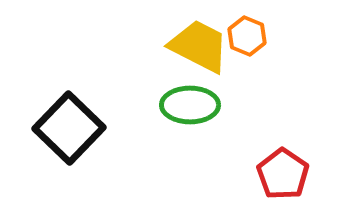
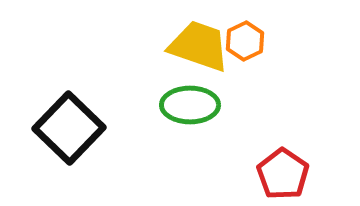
orange hexagon: moved 2 px left, 5 px down; rotated 12 degrees clockwise
yellow trapezoid: rotated 8 degrees counterclockwise
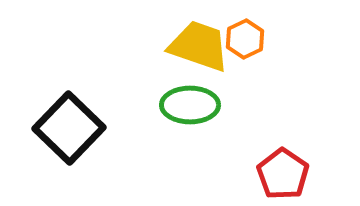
orange hexagon: moved 2 px up
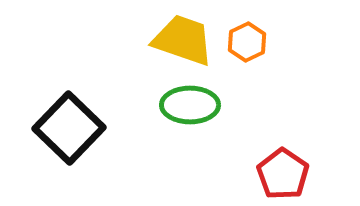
orange hexagon: moved 2 px right, 3 px down
yellow trapezoid: moved 16 px left, 6 px up
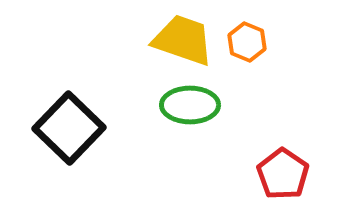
orange hexagon: rotated 12 degrees counterclockwise
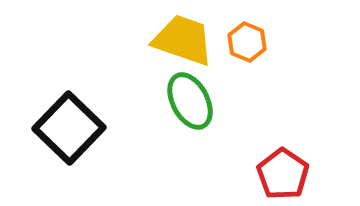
green ellipse: moved 4 px up; rotated 62 degrees clockwise
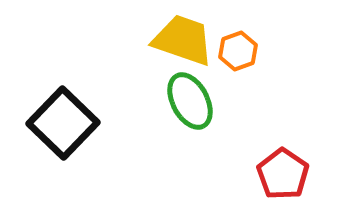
orange hexagon: moved 9 px left, 9 px down; rotated 18 degrees clockwise
black square: moved 6 px left, 5 px up
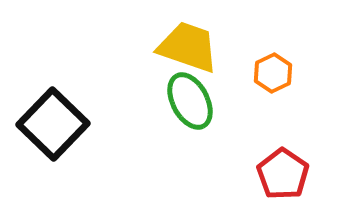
yellow trapezoid: moved 5 px right, 7 px down
orange hexagon: moved 35 px right, 22 px down; rotated 6 degrees counterclockwise
black square: moved 10 px left, 1 px down
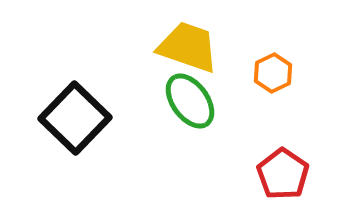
green ellipse: rotated 8 degrees counterclockwise
black square: moved 22 px right, 6 px up
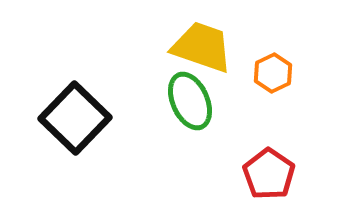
yellow trapezoid: moved 14 px right
green ellipse: rotated 12 degrees clockwise
red pentagon: moved 14 px left
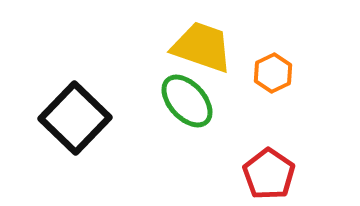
green ellipse: moved 3 px left; rotated 18 degrees counterclockwise
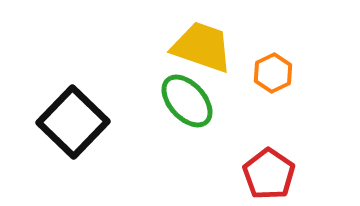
black square: moved 2 px left, 4 px down
